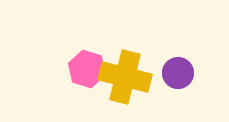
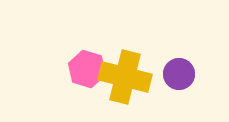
purple circle: moved 1 px right, 1 px down
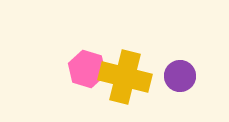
purple circle: moved 1 px right, 2 px down
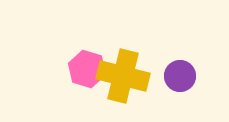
yellow cross: moved 2 px left, 1 px up
